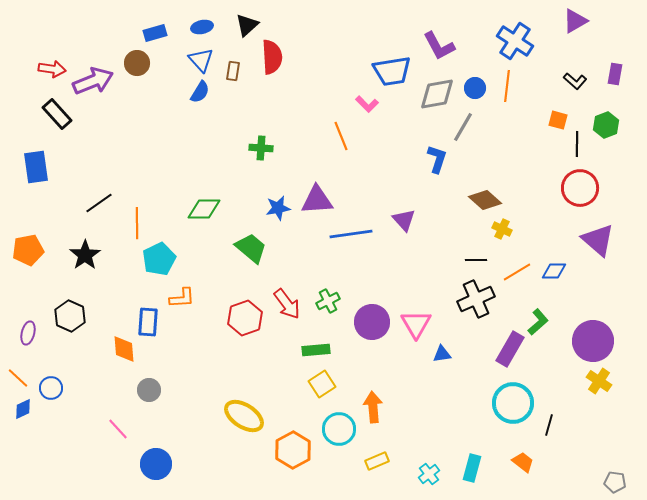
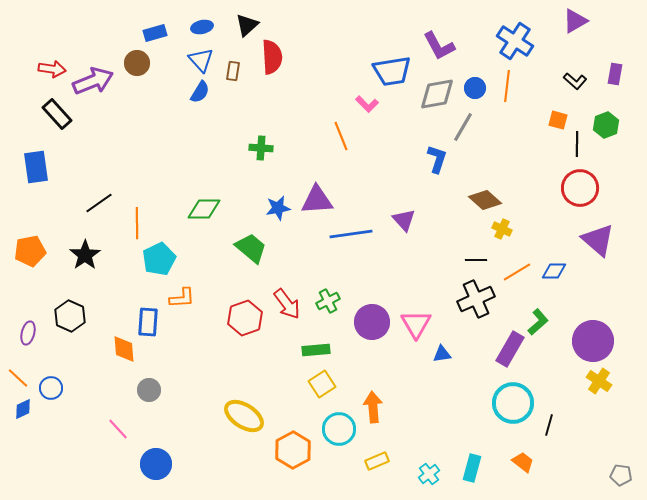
orange pentagon at (28, 250): moved 2 px right, 1 px down
gray pentagon at (615, 482): moved 6 px right, 7 px up
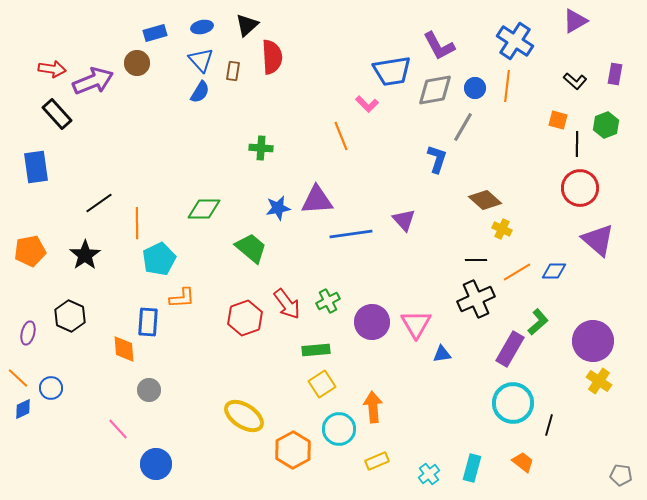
gray diamond at (437, 94): moved 2 px left, 4 px up
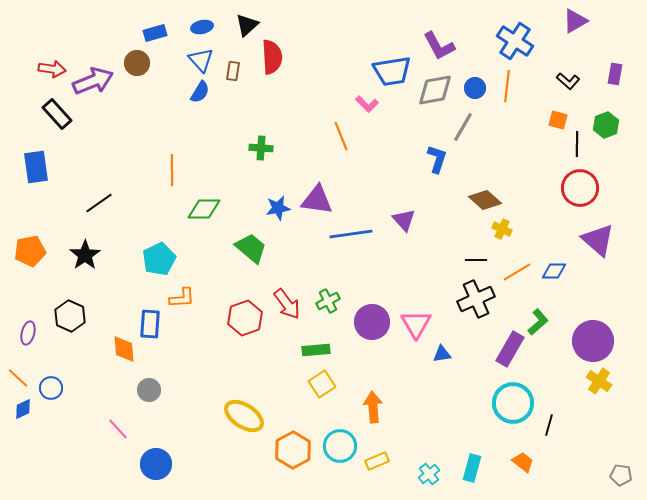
black L-shape at (575, 81): moved 7 px left
purple triangle at (317, 200): rotated 12 degrees clockwise
orange line at (137, 223): moved 35 px right, 53 px up
blue rectangle at (148, 322): moved 2 px right, 2 px down
cyan circle at (339, 429): moved 1 px right, 17 px down
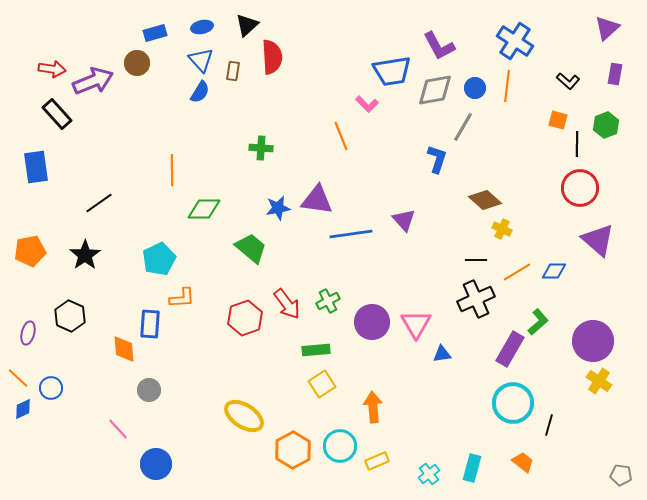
purple triangle at (575, 21): moved 32 px right, 7 px down; rotated 12 degrees counterclockwise
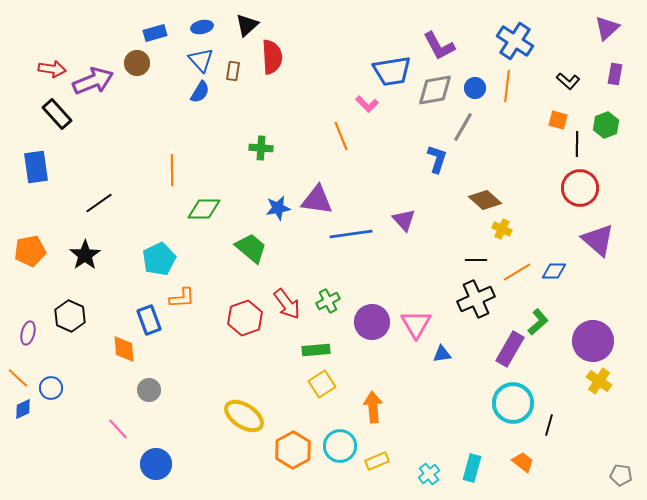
blue rectangle at (150, 324): moved 1 px left, 4 px up; rotated 24 degrees counterclockwise
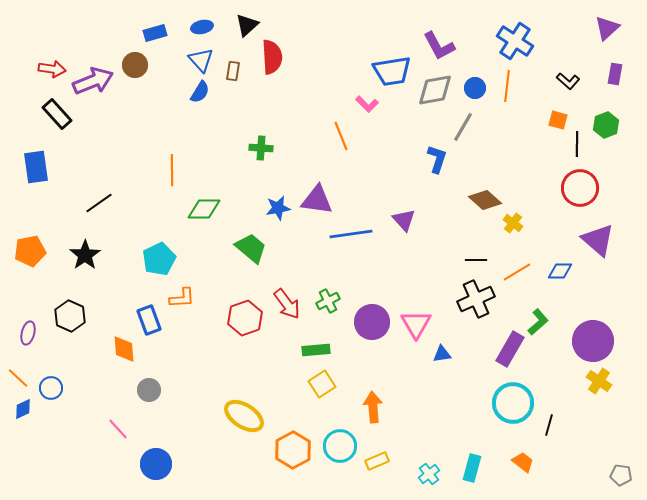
brown circle at (137, 63): moved 2 px left, 2 px down
yellow cross at (502, 229): moved 11 px right, 6 px up; rotated 12 degrees clockwise
blue diamond at (554, 271): moved 6 px right
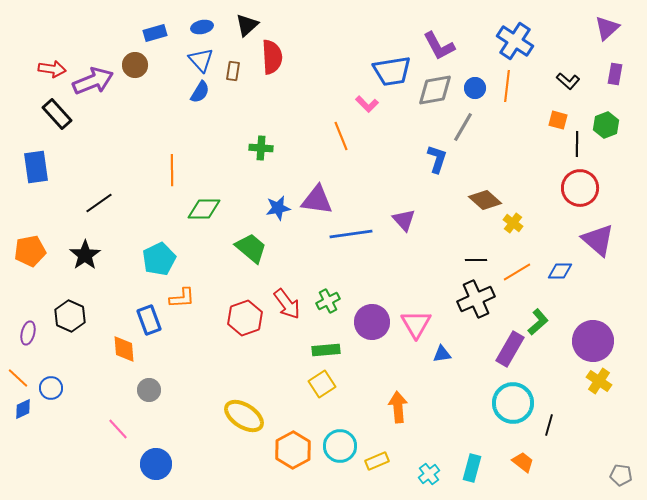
green rectangle at (316, 350): moved 10 px right
orange arrow at (373, 407): moved 25 px right
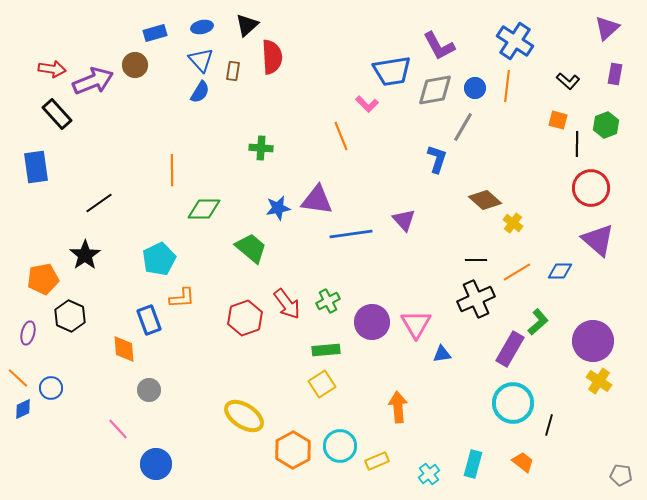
red circle at (580, 188): moved 11 px right
orange pentagon at (30, 251): moved 13 px right, 28 px down
cyan rectangle at (472, 468): moved 1 px right, 4 px up
